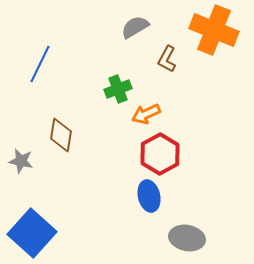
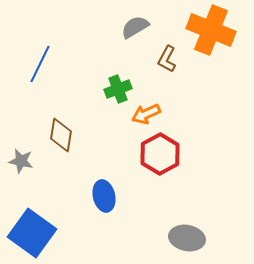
orange cross: moved 3 px left
blue ellipse: moved 45 px left
blue square: rotated 6 degrees counterclockwise
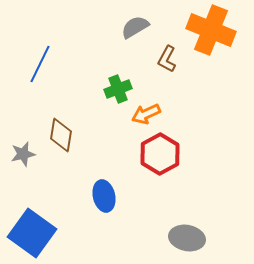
gray star: moved 2 px right, 7 px up; rotated 25 degrees counterclockwise
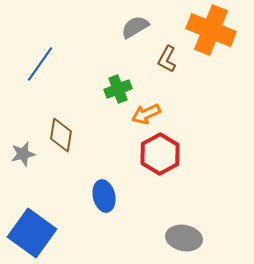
blue line: rotated 9 degrees clockwise
gray ellipse: moved 3 px left
